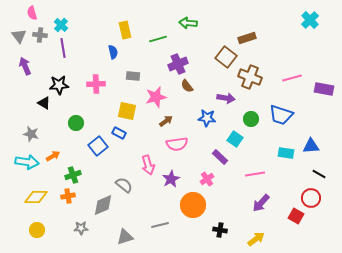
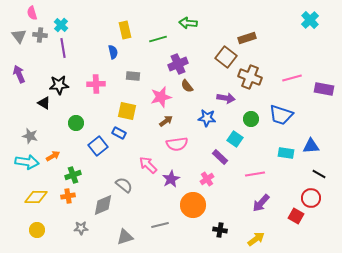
purple arrow at (25, 66): moved 6 px left, 8 px down
pink star at (156, 97): moved 5 px right
gray star at (31, 134): moved 1 px left, 2 px down
pink arrow at (148, 165): rotated 150 degrees clockwise
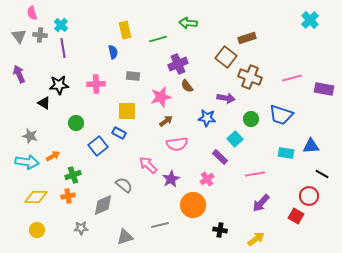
yellow square at (127, 111): rotated 12 degrees counterclockwise
cyan square at (235, 139): rotated 14 degrees clockwise
black line at (319, 174): moved 3 px right
red circle at (311, 198): moved 2 px left, 2 px up
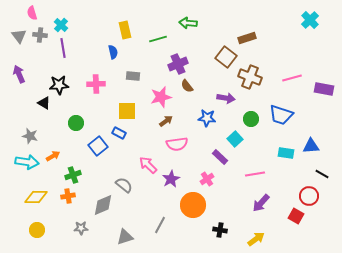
gray line at (160, 225): rotated 48 degrees counterclockwise
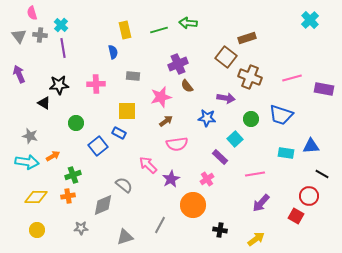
green line at (158, 39): moved 1 px right, 9 px up
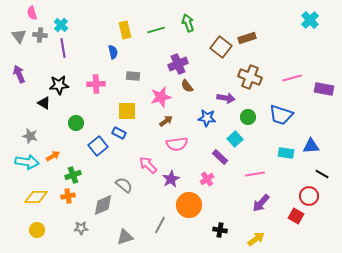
green arrow at (188, 23): rotated 66 degrees clockwise
green line at (159, 30): moved 3 px left
brown square at (226, 57): moved 5 px left, 10 px up
green circle at (251, 119): moved 3 px left, 2 px up
orange circle at (193, 205): moved 4 px left
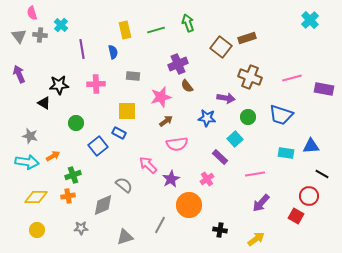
purple line at (63, 48): moved 19 px right, 1 px down
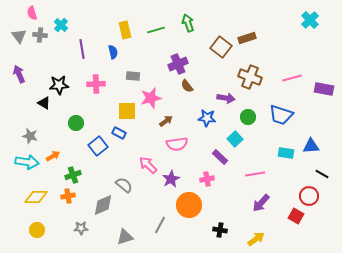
pink star at (161, 97): moved 10 px left, 1 px down
pink cross at (207, 179): rotated 24 degrees clockwise
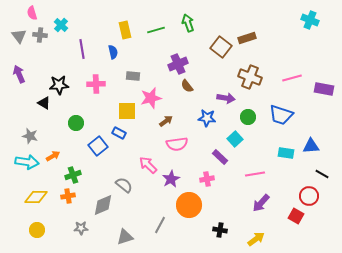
cyan cross at (310, 20): rotated 24 degrees counterclockwise
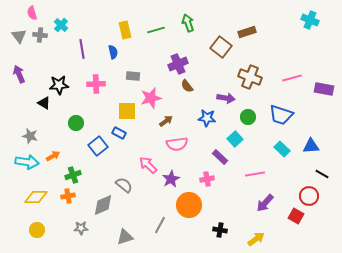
brown rectangle at (247, 38): moved 6 px up
cyan rectangle at (286, 153): moved 4 px left, 4 px up; rotated 35 degrees clockwise
purple arrow at (261, 203): moved 4 px right
